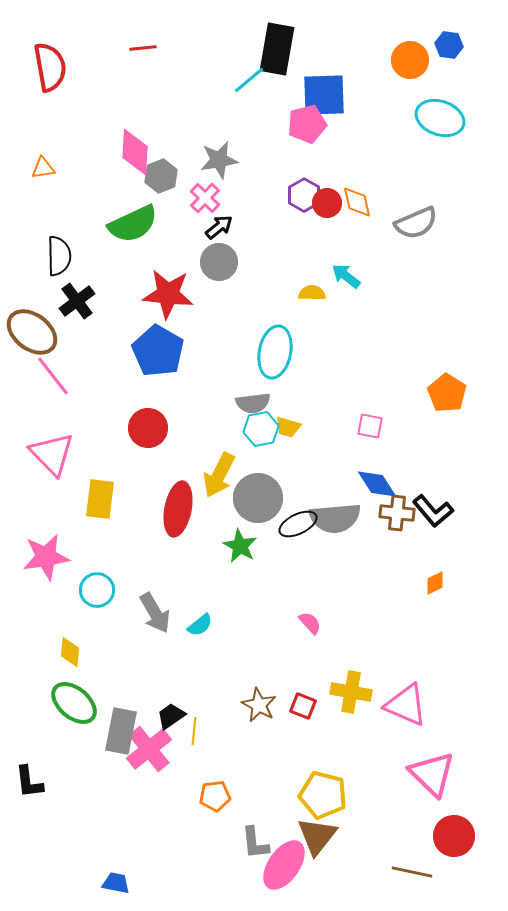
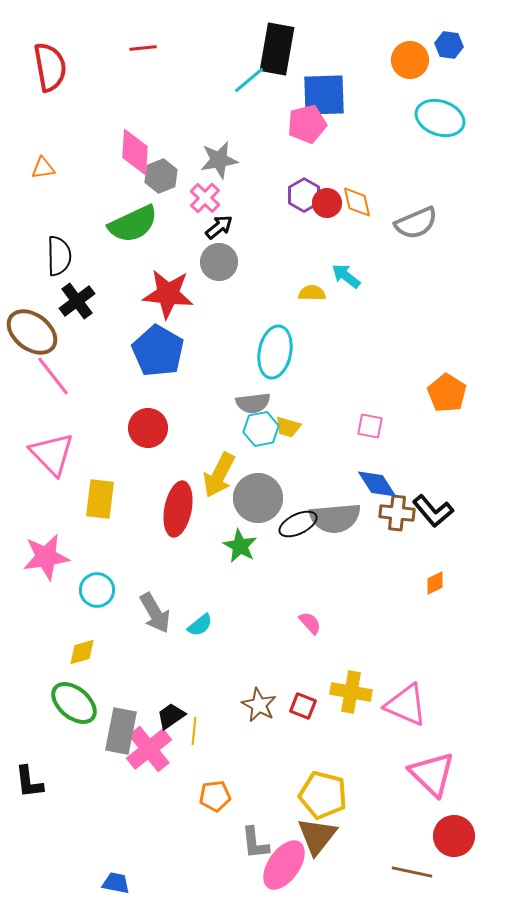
yellow diamond at (70, 652): moved 12 px right; rotated 68 degrees clockwise
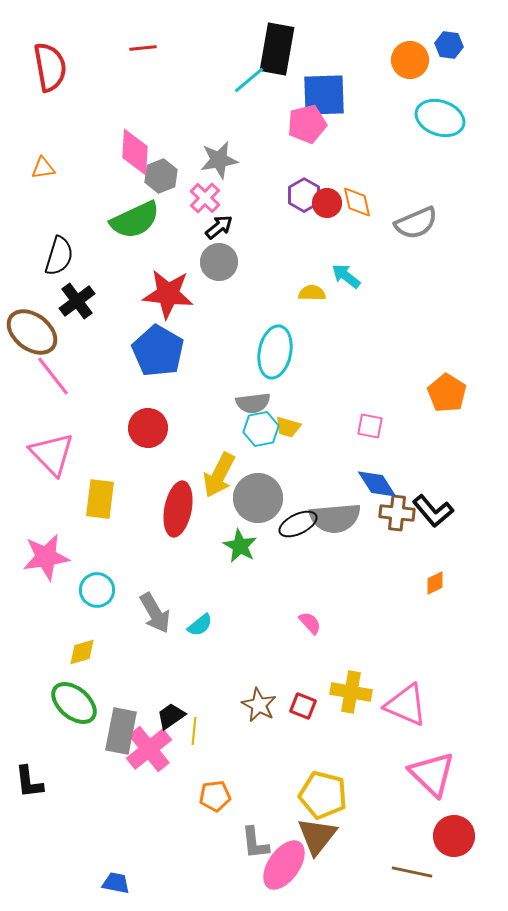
green semicircle at (133, 224): moved 2 px right, 4 px up
black semicircle at (59, 256): rotated 18 degrees clockwise
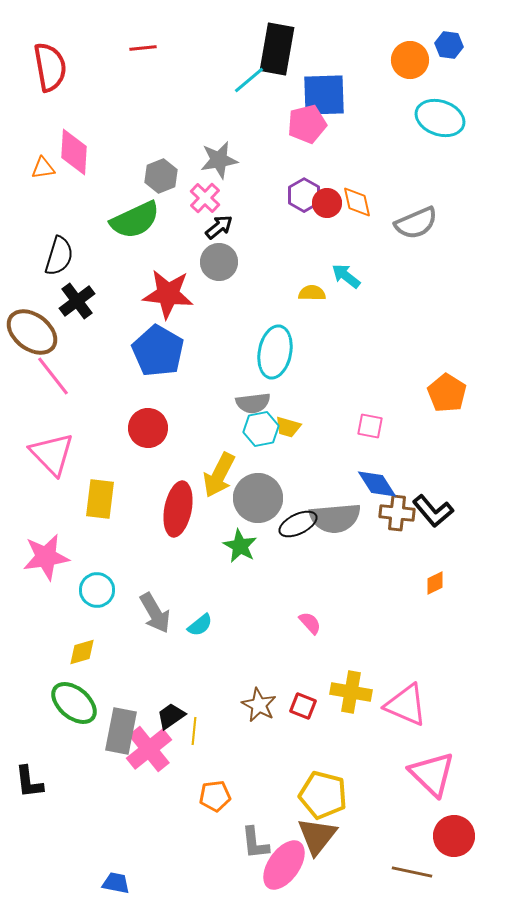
pink diamond at (135, 152): moved 61 px left
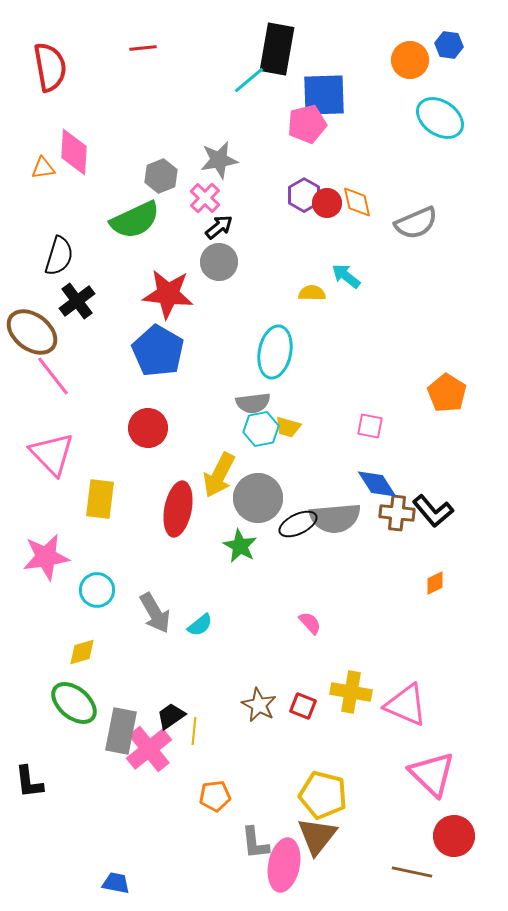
cyan ellipse at (440, 118): rotated 15 degrees clockwise
pink ellipse at (284, 865): rotated 24 degrees counterclockwise
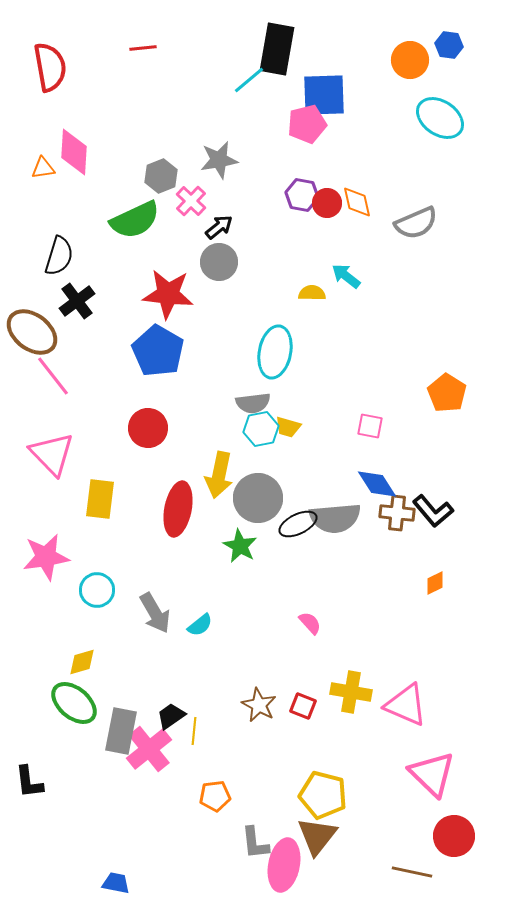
purple hexagon at (304, 195): moved 2 px left; rotated 20 degrees counterclockwise
pink cross at (205, 198): moved 14 px left, 3 px down
yellow arrow at (219, 475): rotated 15 degrees counterclockwise
yellow diamond at (82, 652): moved 10 px down
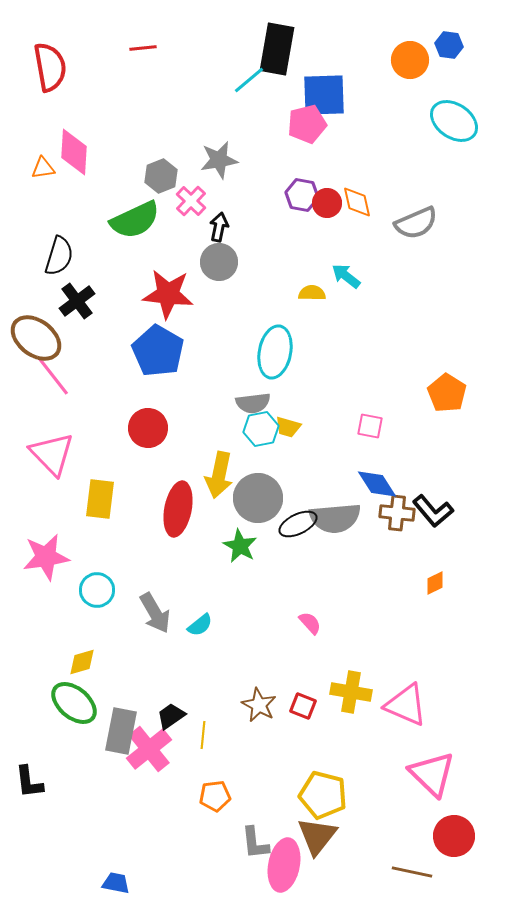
cyan ellipse at (440, 118): moved 14 px right, 3 px down
black arrow at (219, 227): rotated 40 degrees counterclockwise
brown ellipse at (32, 332): moved 4 px right, 6 px down
yellow line at (194, 731): moved 9 px right, 4 px down
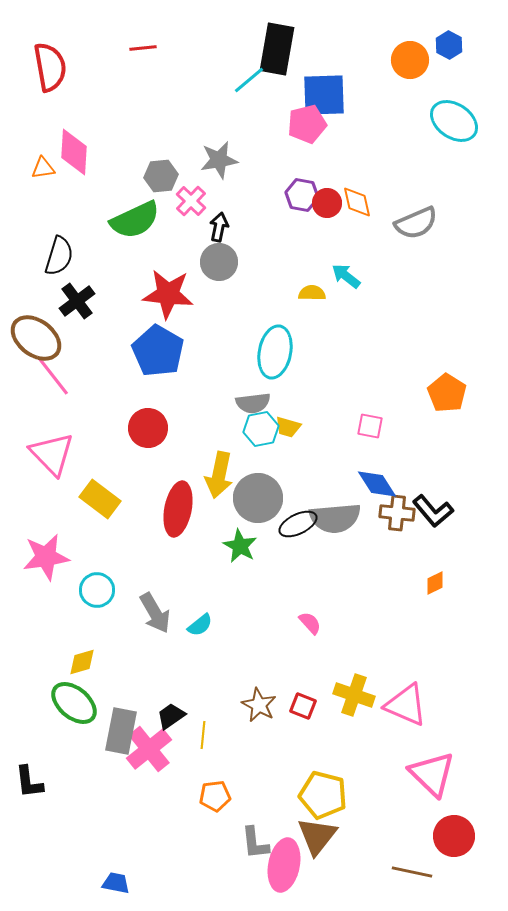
blue hexagon at (449, 45): rotated 20 degrees clockwise
gray hexagon at (161, 176): rotated 16 degrees clockwise
yellow rectangle at (100, 499): rotated 60 degrees counterclockwise
yellow cross at (351, 692): moved 3 px right, 3 px down; rotated 9 degrees clockwise
